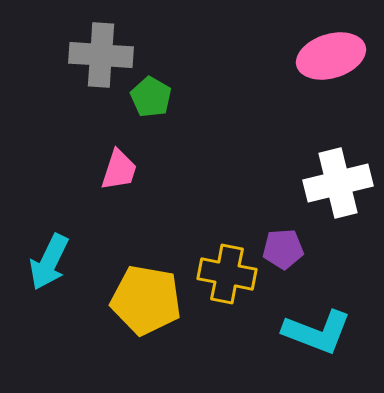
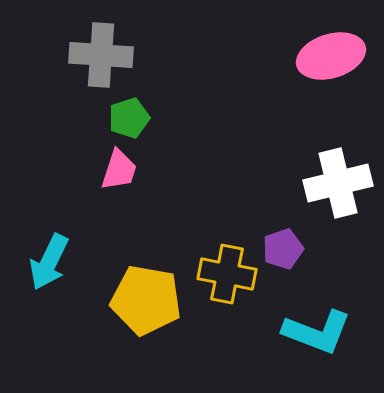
green pentagon: moved 22 px left, 21 px down; rotated 24 degrees clockwise
purple pentagon: rotated 15 degrees counterclockwise
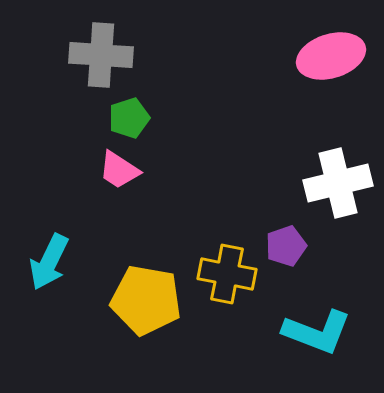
pink trapezoid: rotated 105 degrees clockwise
purple pentagon: moved 3 px right, 3 px up
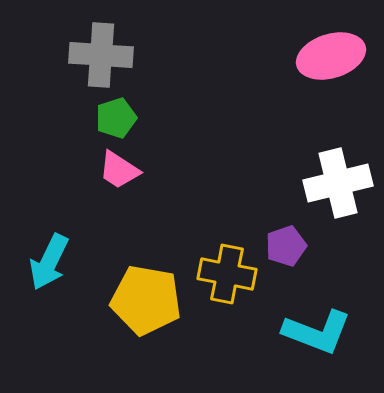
green pentagon: moved 13 px left
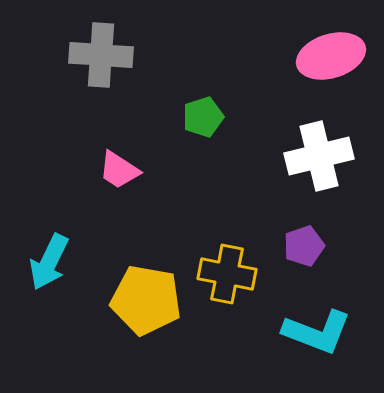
green pentagon: moved 87 px right, 1 px up
white cross: moved 19 px left, 27 px up
purple pentagon: moved 18 px right
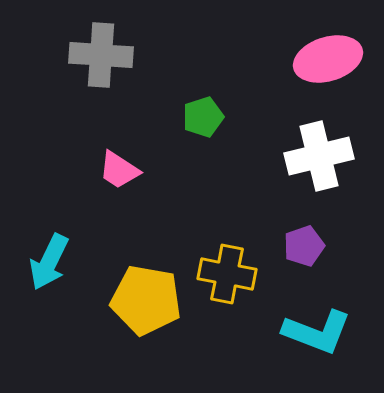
pink ellipse: moved 3 px left, 3 px down
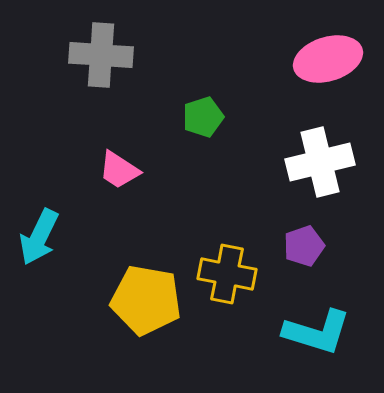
white cross: moved 1 px right, 6 px down
cyan arrow: moved 10 px left, 25 px up
cyan L-shape: rotated 4 degrees counterclockwise
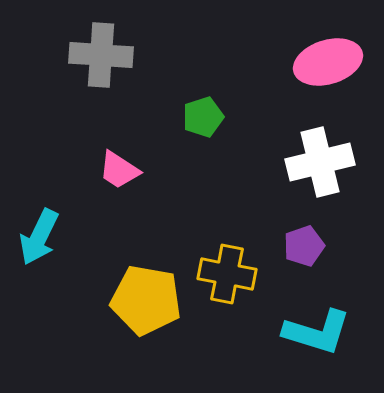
pink ellipse: moved 3 px down
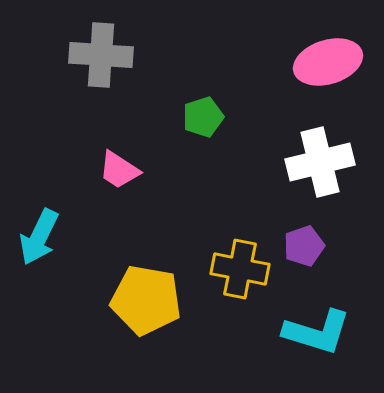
yellow cross: moved 13 px right, 5 px up
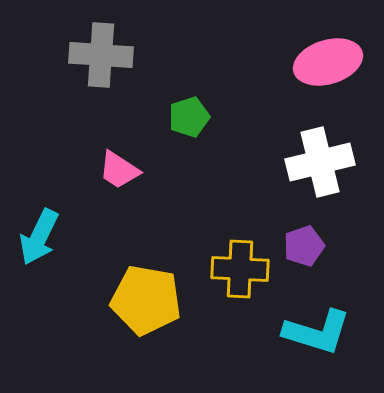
green pentagon: moved 14 px left
yellow cross: rotated 8 degrees counterclockwise
